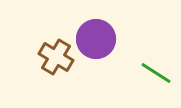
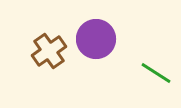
brown cross: moved 7 px left, 6 px up; rotated 24 degrees clockwise
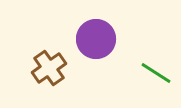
brown cross: moved 17 px down
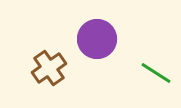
purple circle: moved 1 px right
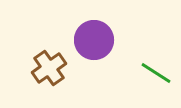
purple circle: moved 3 px left, 1 px down
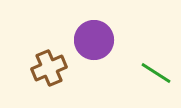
brown cross: rotated 12 degrees clockwise
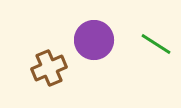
green line: moved 29 px up
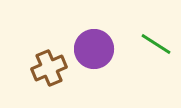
purple circle: moved 9 px down
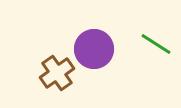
brown cross: moved 8 px right, 5 px down; rotated 12 degrees counterclockwise
